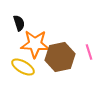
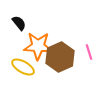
black semicircle: rotated 21 degrees counterclockwise
orange star: moved 3 px right, 2 px down
brown hexagon: rotated 12 degrees counterclockwise
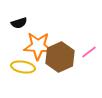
black semicircle: rotated 112 degrees clockwise
pink line: rotated 70 degrees clockwise
yellow ellipse: rotated 20 degrees counterclockwise
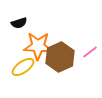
pink line: moved 1 px right
yellow ellipse: rotated 45 degrees counterclockwise
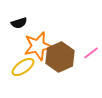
orange star: rotated 16 degrees counterclockwise
pink line: moved 1 px right, 1 px down
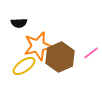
black semicircle: rotated 14 degrees clockwise
yellow ellipse: moved 1 px right, 1 px up
